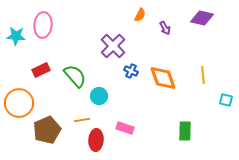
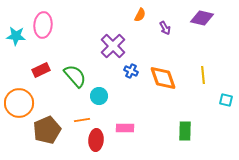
pink rectangle: rotated 18 degrees counterclockwise
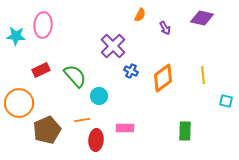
orange diamond: rotated 72 degrees clockwise
cyan square: moved 1 px down
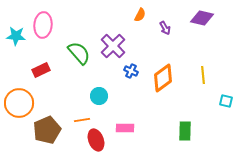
green semicircle: moved 4 px right, 23 px up
red ellipse: rotated 25 degrees counterclockwise
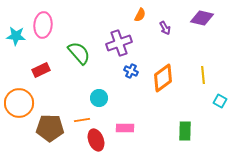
purple cross: moved 6 px right, 3 px up; rotated 25 degrees clockwise
cyan circle: moved 2 px down
cyan square: moved 6 px left; rotated 16 degrees clockwise
brown pentagon: moved 3 px right, 2 px up; rotated 24 degrees clockwise
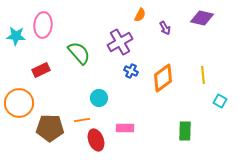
purple cross: moved 1 px right, 1 px up; rotated 10 degrees counterclockwise
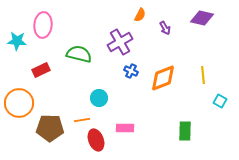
cyan star: moved 1 px right, 5 px down
green semicircle: moved 1 px down; rotated 35 degrees counterclockwise
orange diamond: rotated 16 degrees clockwise
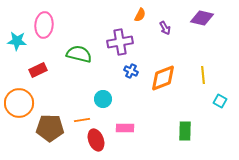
pink ellipse: moved 1 px right
purple cross: rotated 20 degrees clockwise
red rectangle: moved 3 px left
cyan circle: moved 4 px right, 1 px down
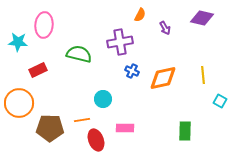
cyan star: moved 1 px right, 1 px down
blue cross: moved 1 px right
orange diamond: rotated 8 degrees clockwise
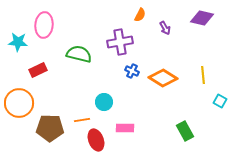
orange diamond: rotated 44 degrees clockwise
cyan circle: moved 1 px right, 3 px down
green rectangle: rotated 30 degrees counterclockwise
